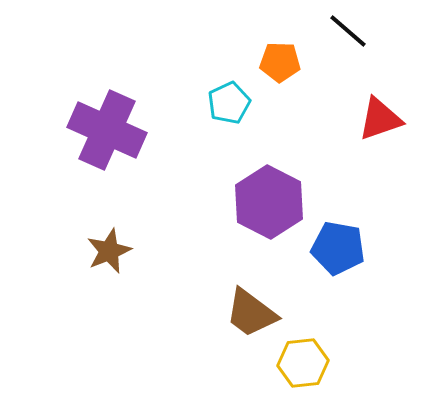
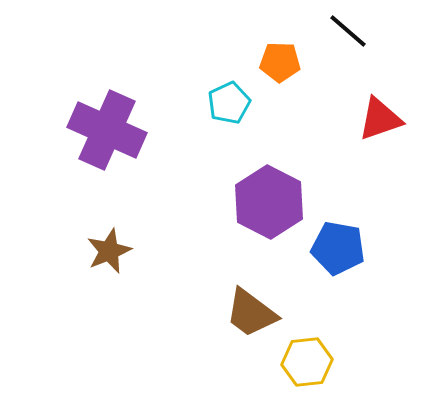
yellow hexagon: moved 4 px right, 1 px up
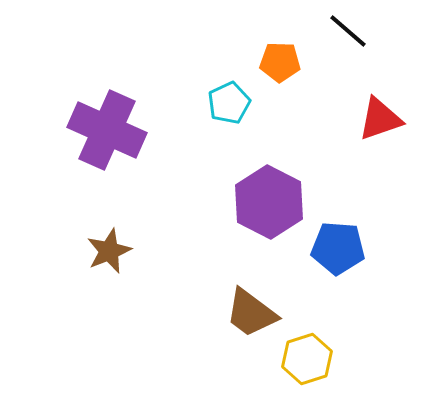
blue pentagon: rotated 6 degrees counterclockwise
yellow hexagon: moved 3 px up; rotated 12 degrees counterclockwise
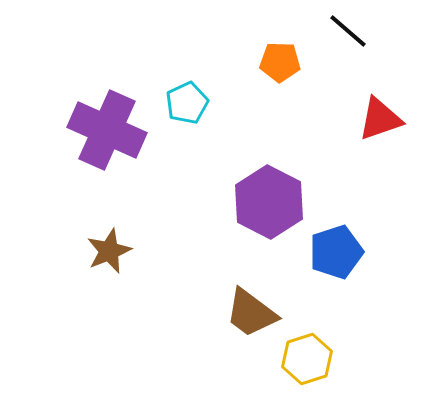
cyan pentagon: moved 42 px left
blue pentagon: moved 2 px left, 4 px down; rotated 22 degrees counterclockwise
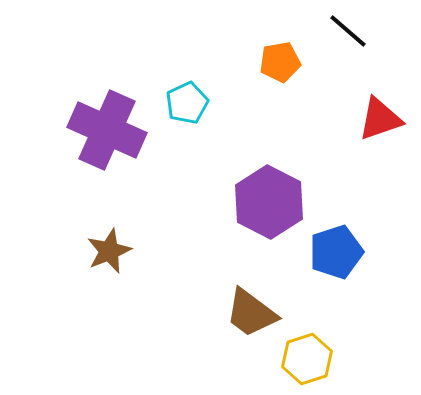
orange pentagon: rotated 12 degrees counterclockwise
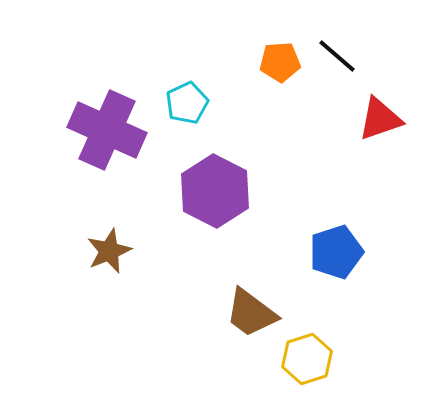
black line: moved 11 px left, 25 px down
orange pentagon: rotated 6 degrees clockwise
purple hexagon: moved 54 px left, 11 px up
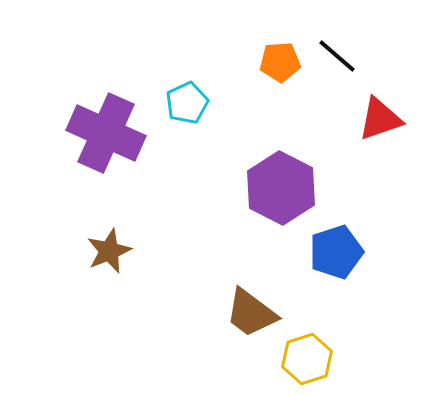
purple cross: moved 1 px left, 3 px down
purple hexagon: moved 66 px right, 3 px up
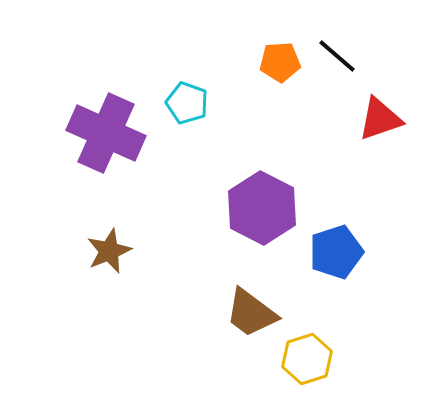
cyan pentagon: rotated 27 degrees counterclockwise
purple hexagon: moved 19 px left, 20 px down
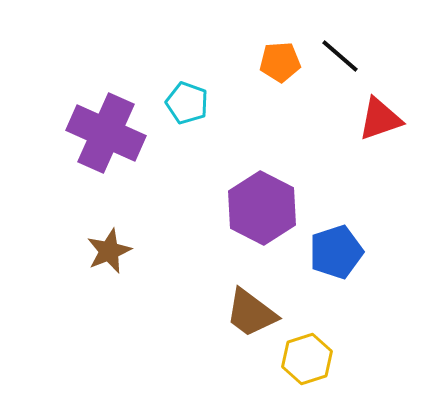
black line: moved 3 px right
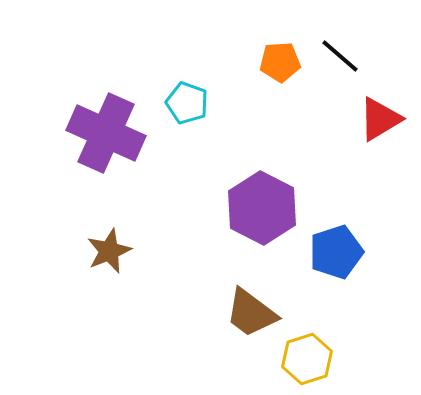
red triangle: rotated 12 degrees counterclockwise
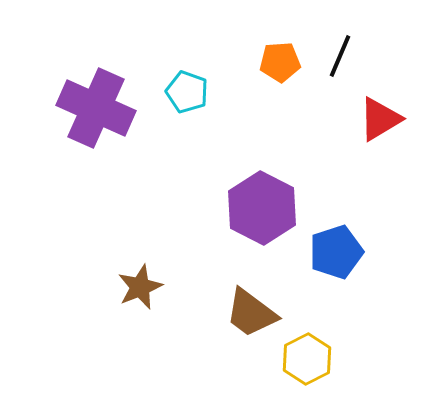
black line: rotated 72 degrees clockwise
cyan pentagon: moved 11 px up
purple cross: moved 10 px left, 25 px up
brown star: moved 31 px right, 36 px down
yellow hexagon: rotated 9 degrees counterclockwise
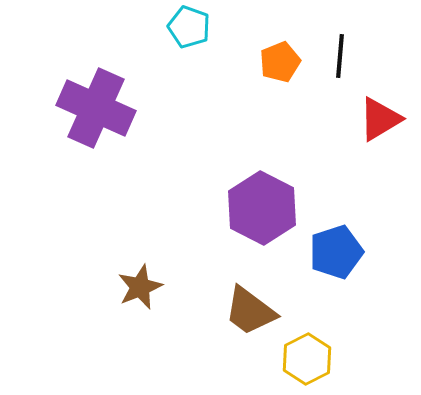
black line: rotated 18 degrees counterclockwise
orange pentagon: rotated 18 degrees counterclockwise
cyan pentagon: moved 2 px right, 65 px up
brown trapezoid: moved 1 px left, 2 px up
